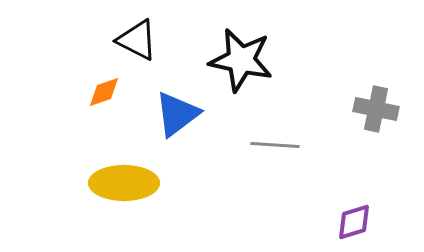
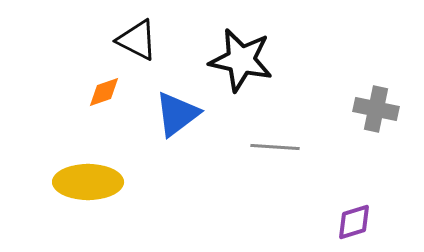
gray line: moved 2 px down
yellow ellipse: moved 36 px left, 1 px up
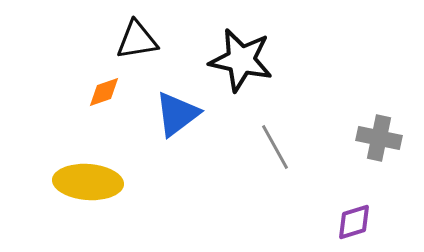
black triangle: rotated 36 degrees counterclockwise
gray cross: moved 3 px right, 29 px down
gray line: rotated 57 degrees clockwise
yellow ellipse: rotated 4 degrees clockwise
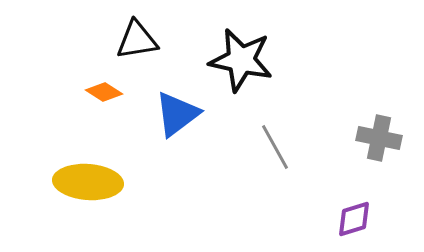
orange diamond: rotated 51 degrees clockwise
purple diamond: moved 3 px up
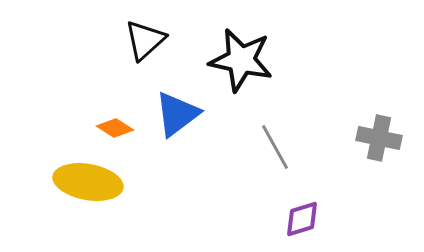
black triangle: moved 8 px right; rotated 33 degrees counterclockwise
orange diamond: moved 11 px right, 36 px down
yellow ellipse: rotated 6 degrees clockwise
purple diamond: moved 52 px left
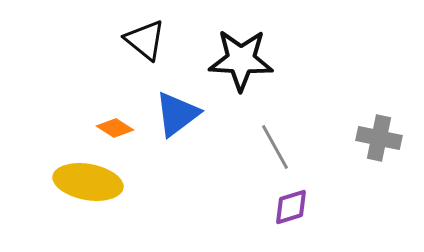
black triangle: rotated 39 degrees counterclockwise
black star: rotated 10 degrees counterclockwise
purple diamond: moved 11 px left, 12 px up
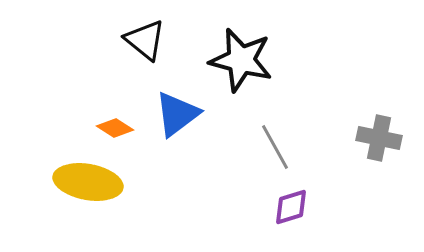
black star: rotated 12 degrees clockwise
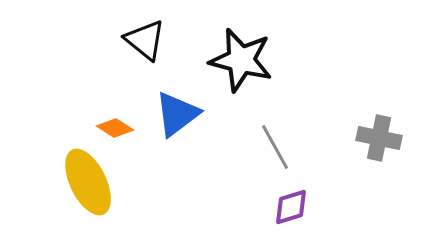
yellow ellipse: rotated 54 degrees clockwise
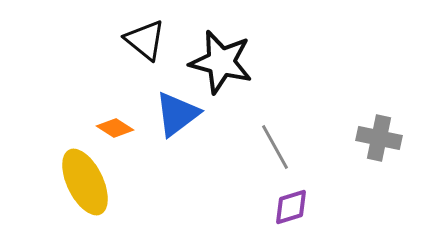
black star: moved 20 px left, 2 px down
yellow ellipse: moved 3 px left
